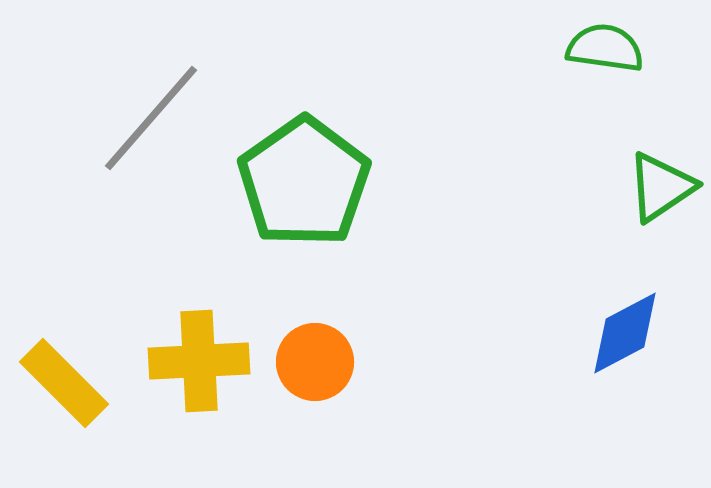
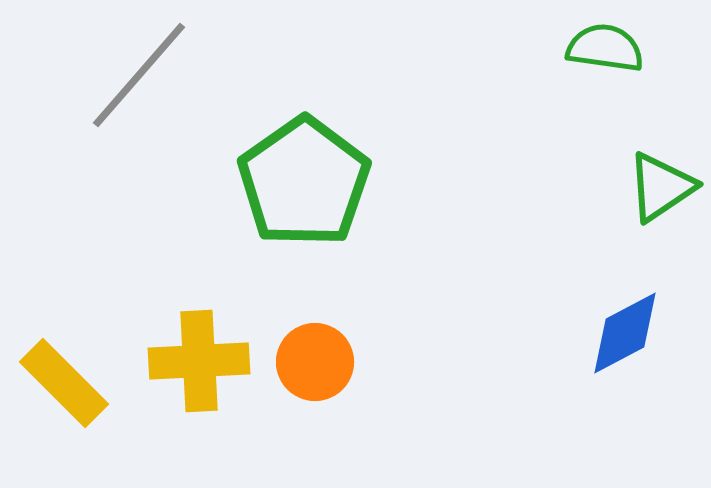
gray line: moved 12 px left, 43 px up
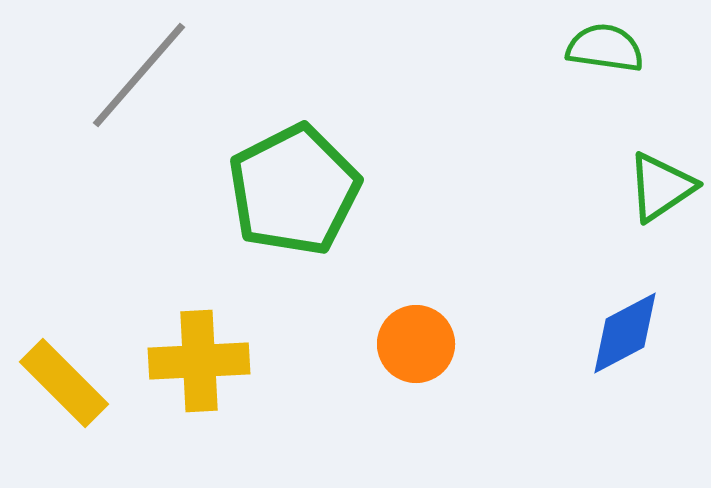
green pentagon: moved 10 px left, 8 px down; rotated 8 degrees clockwise
orange circle: moved 101 px right, 18 px up
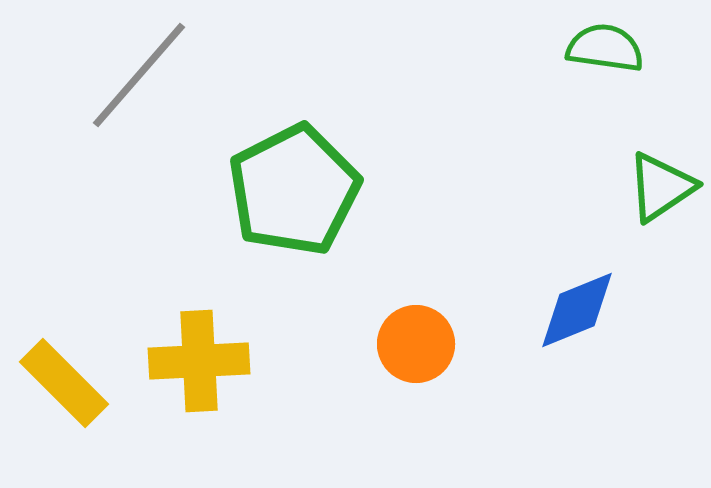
blue diamond: moved 48 px left, 23 px up; rotated 6 degrees clockwise
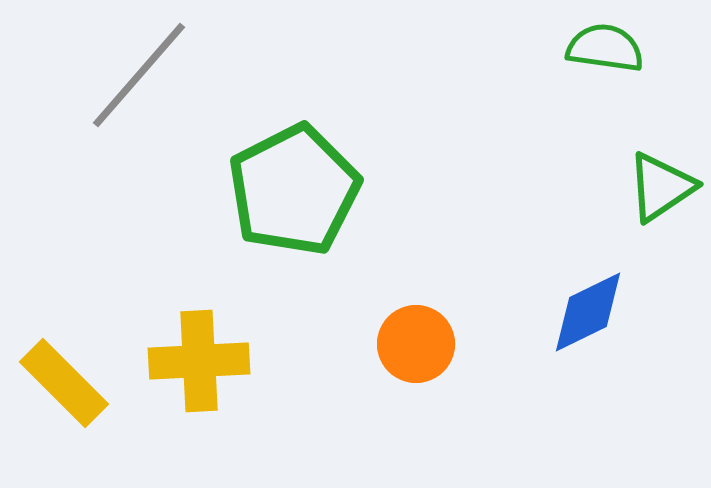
blue diamond: moved 11 px right, 2 px down; rotated 4 degrees counterclockwise
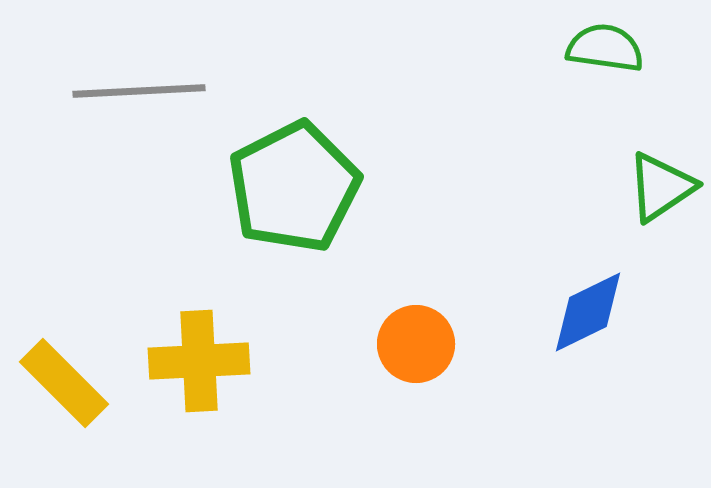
gray line: moved 16 px down; rotated 46 degrees clockwise
green pentagon: moved 3 px up
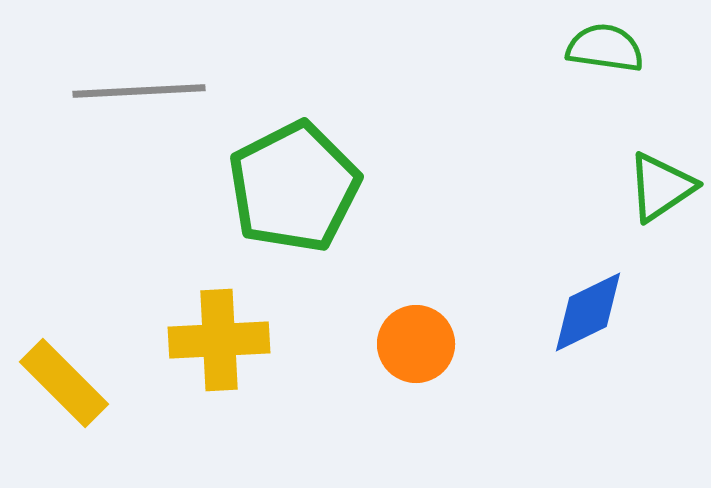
yellow cross: moved 20 px right, 21 px up
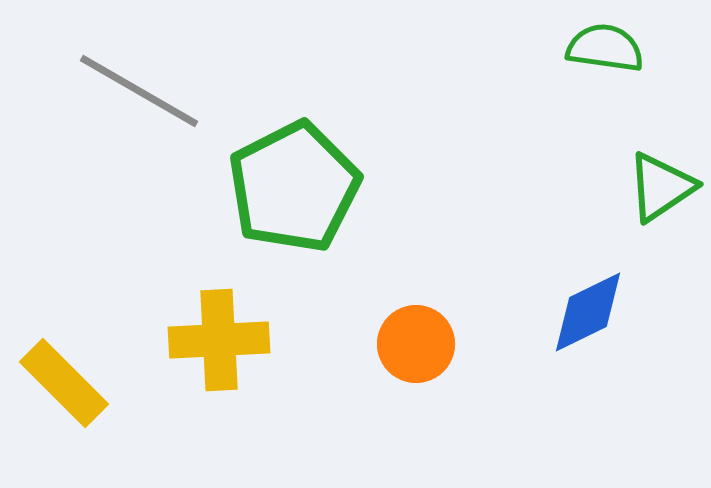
gray line: rotated 33 degrees clockwise
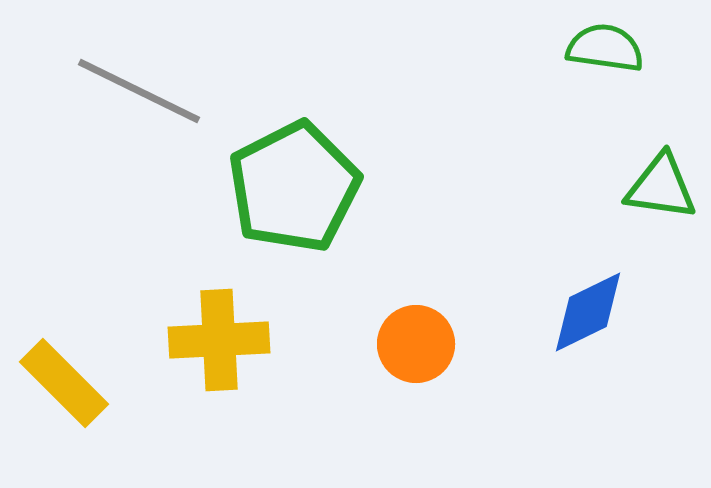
gray line: rotated 4 degrees counterclockwise
green triangle: rotated 42 degrees clockwise
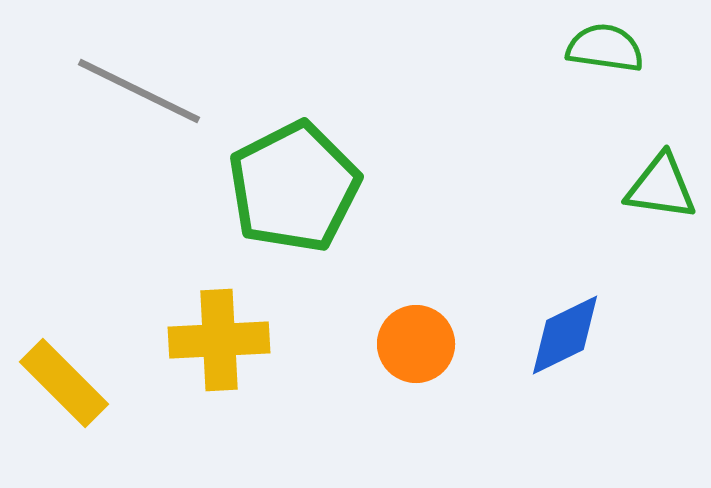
blue diamond: moved 23 px left, 23 px down
